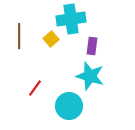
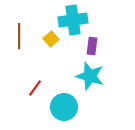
cyan cross: moved 2 px right, 1 px down
cyan circle: moved 5 px left, 1 px down
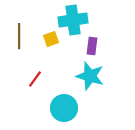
yellow square: rotated 21 degrees clockwise
red line: moved 9 px up
cyan circle: moved 1 px down
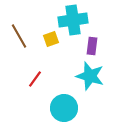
brown line: rotated 30 degrees counterclockwise
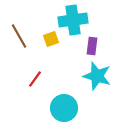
cyan star: moved 7 px right
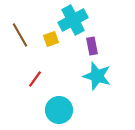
cyan cross: rotated 20 degrees counterclockwise
brown line: moved 1 px right, 1 px up
purple rectangle: rotated 18 degrees counterclockwise
cyan circle: moved 5 px left, 2 px down
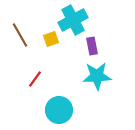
cyan star: rotated 20 degrees counterclockwise
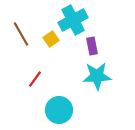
brown line: moved 1 px right, 1 px up
yellow square: rotated 14 degrees counterclockwise
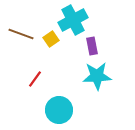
brown line: rotated 40 degrees counterclockwise
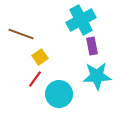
cyan cross: moved 8 px right
yellow square: moved 11 px left, 18 px down
cyan circle: moved 16 px up
